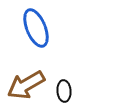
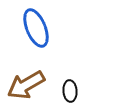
black ellipse: moved 6 px right
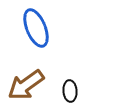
brown arrow: rotated 6 degrees counterclockwise
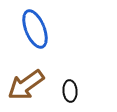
blue ellipse: moved 1 px left, 1 px down
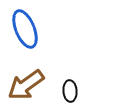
blue ellipse: moved 10 px left
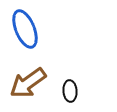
brown arrow: moved 2 px right, 2 px up
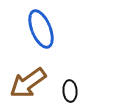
blue ellipse: moved 16 px right
